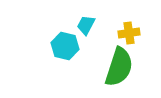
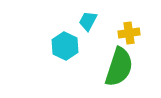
cyan trapezoid: moved 2 px right, 4 px up
cyan hexagon: rotated 12 degrees clockwise
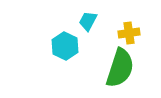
green semicircle: moved 1 px right, 1 px down
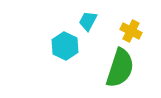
yellow cross: moved 2 px right, 2 px up; rotated 35 degrees clockwise
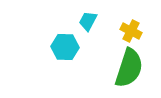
cyan hexagon: moved 1 px down; rotated 24 degrees counterclockwise
green semicircle: moved 9 px right
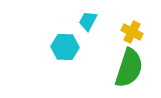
yellow cross: moved 1 px right, 1 px down
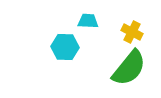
cyan trapezoid: rotated 65 degrees clockwise
green semicircle: rotated 21 degrees clockwise
